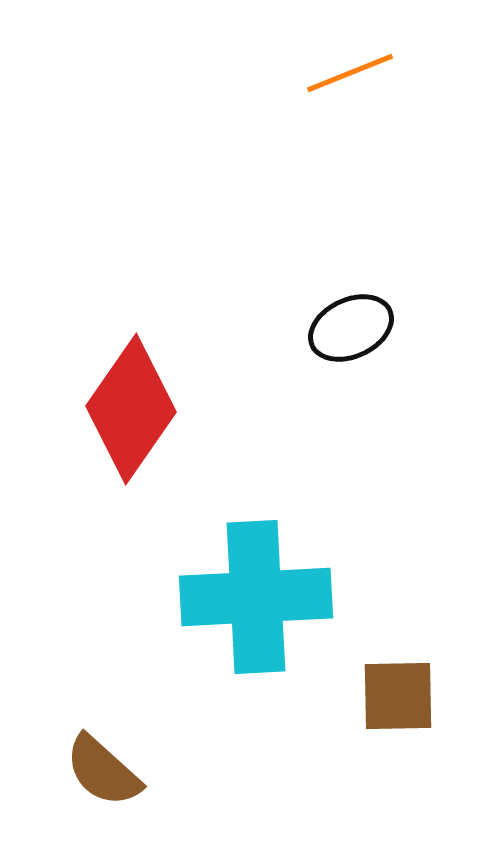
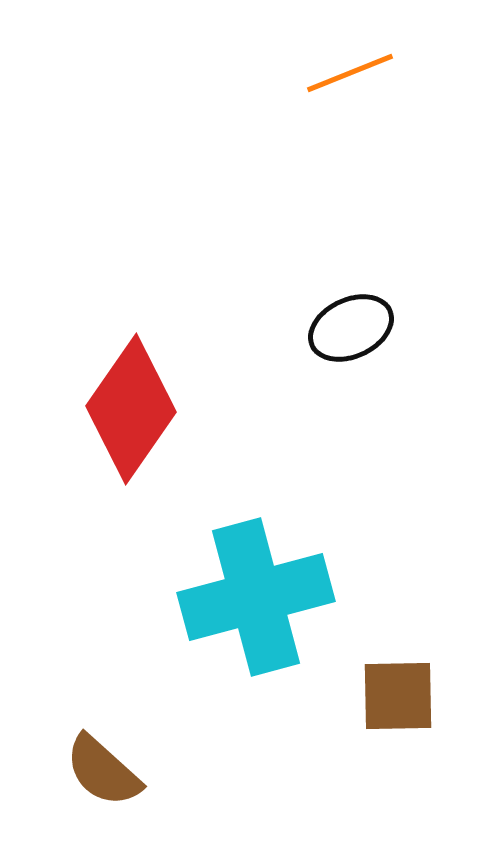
cyan cross: rotated 12 degrees counterclockwise
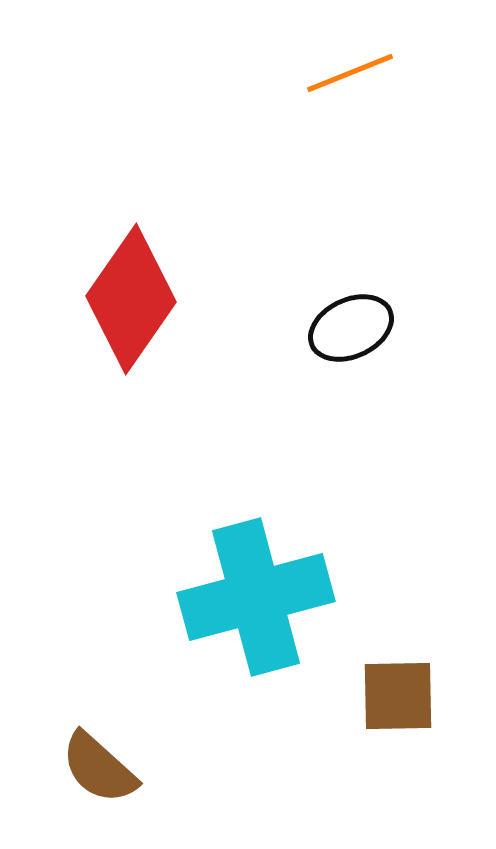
red diamond: moved 110 px up
brown semicircle: moved 4 px left, 3 px up
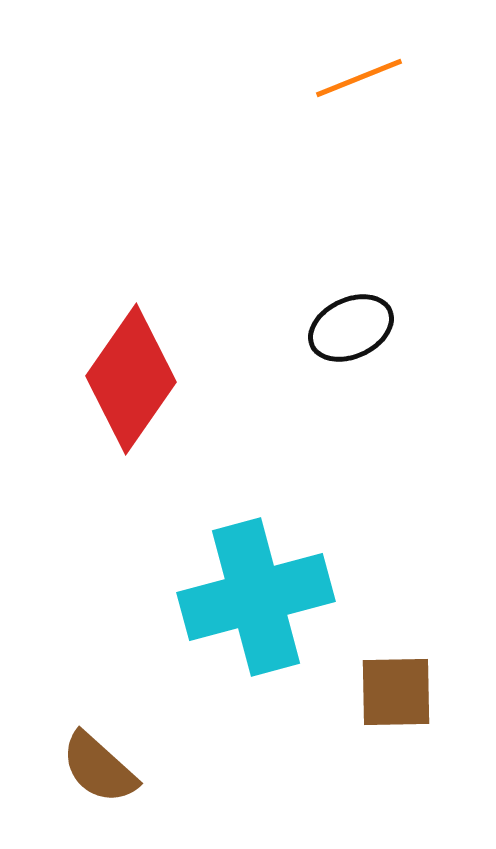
orange line: moved 9 px right, 5 px down
red diamond: moved 80 px down
brown square: moved 2 px left, 4 px up
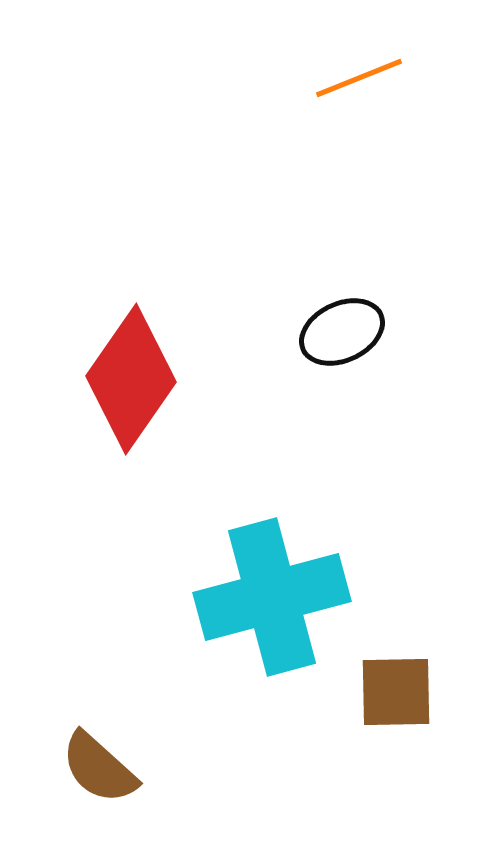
black ellipse: moved 9 px left, 4 px down
cyan cross: moved 16 px right
